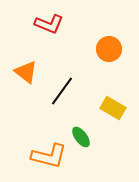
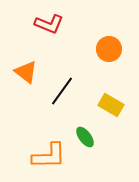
yellow rectangle: moved 2 px left, 3 px up
green ellipse: moved 4 px right
orange L-shape: rotated 15 degrees counterclockwise
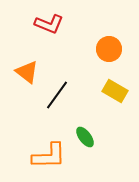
orange triangle: moved 1 px right
black line: moved 5 px left, 4 px down
yellow rectangle: moved 4 px right, 14 px up
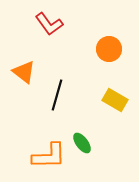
red L-shape: rotated 32 degrees clockwise
orange triangle: moved 3 px left
yellow rectangle: moved 9 px down
black line: rotated 20 degrees counterclockwise
green ellipse: moved 3 px left, 6 px down
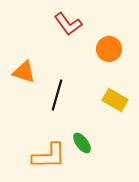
red L-shape: moved 19 px right
orange triangle: rotated 20 degrees counterclockwise
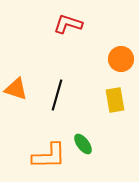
red L-shape: rotated 144 degrees clockwise
orange circle: moved 12 px right, 10 px down
orange triangle: moved 8 px left, 17 px down
yellow rectangle: rotated 50 degrees clockwise
green ellipse: moved 1 px right, 1 px down
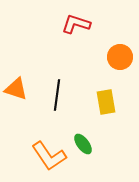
red L-shape: moved 8 px right
orange circle: moved 1 px left, 2 px up
black line: rotated 8 degrees counterclockwise
yellow rectangle: moved 9 px left, 2 px down
orange L-shape: rotated 57 degrees clockwise
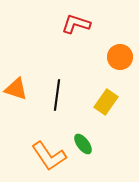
yellow rectangle: rotated 45 degrees clockwise
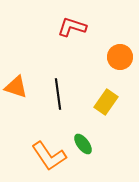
red L-shape: moved 4 px left, 3 px down
orange triangle: moved 2 px up
black line: moved 1 px right, 1 px up; rotated 16 degrees counterclockwise
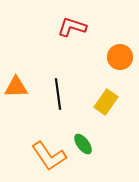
orange triangle: rotated 20 degrees counterclockwise
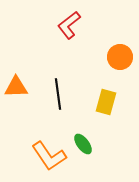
red L-shape: moved 3 px left, 2 px up; rotated 56 degrees counterclockwise
yellow rectangle: rotated 20 degrees counterclockwise
